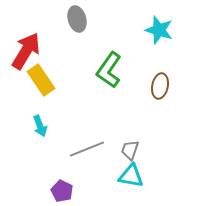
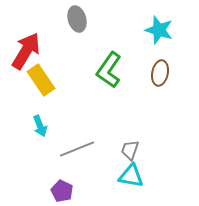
brown ellipse: moved 13 px up
gray line: moved 10 px left
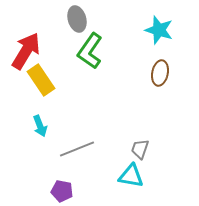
green L-shape: moved 19 px left, 19 px up
gray trapezoid: moved 10 px right, 1 px up
purple pentagon: rotated 15 degrees counterclockwise
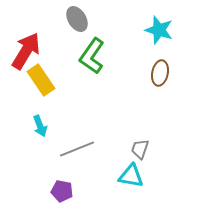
gray ellipse: rotated 15 degrees counterclockwise
green L-shape: moved 2 px right, 5 px down
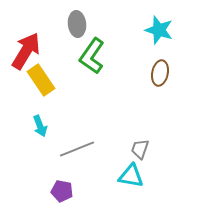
gray ellipse: moved 5 px down; rotated 25 degrees clockwise
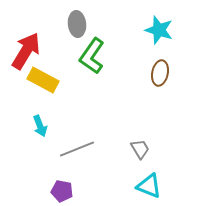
yellow rectangle: moved 2 px right; rotated 28 degrees counterclockwise
gray trapezoid: rotated 130 degrees clockwise
cyan triangle: moved 18 px right, 10 px down; rotated 12 degrees clockwise
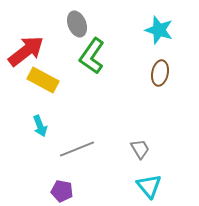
gray ellipse: rotated 15 degrees counterclockwise
red arrow: rotated 21 degrees clockwise
cyan triangle: rotated 28 degrees clockwise
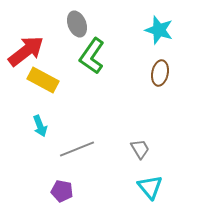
cyan triangle: moved 1 px right, 1 px down
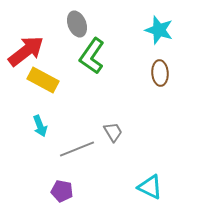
brown ellipse: rotated 15 degrees counterclockwise
gray trapezoid: moved 27 px left, 17 px up
cyan triangle: rotated 24 degrees counterclockwise
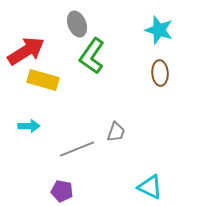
red arrow: rotated 6 degrees clockwise
yellow rectangle: rotated 12 degrees counterclockwise
cyan arrow: moved 11 px left; rotated 70 degrees counterclockwise
gray trapezoid: moved 3 px right; rotated 50 degrees clockwise
